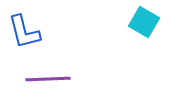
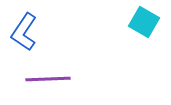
blue L-shape: rotated 48 degrees clockwise
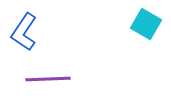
cyan square: moved 2 px right, 2 px down
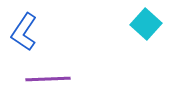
cyan square: rotated 12 degrees clockwise
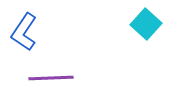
purple line: moved 3 px right, 1 px up
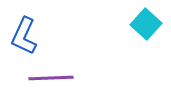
blue L-shape: moved 4 px down; rotated 9 degrees counterclockwise
